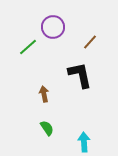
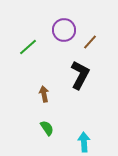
purple circle: moved 11 px right, 3 px down
black L-shape: rotated 40 degrees clockwise
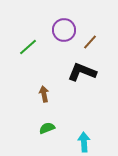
black L-shape: moved 2 px right, 3 px up; rotated 96 degrees counterclockwise
green semicircle: rotated 77 degrees counterclockwise
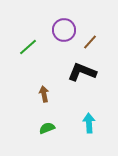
cyan arrow: moved 5 px right, 19 px up
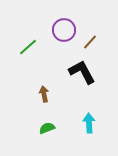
black L-shape: rotated 40 degrees clockwise
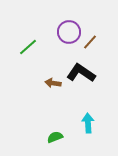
purple circle: moved 5 px right, 2 px down
black L-shape: moved 1 px left, 1 px down; rotated 28 degrees counterclockwise
brown arrow: moved 9 px right, 11 px up; rotated 70 degrees counterclockwise
cyan arrow: moved 1 px left
green semicircle: moved 8 px right, 9 px down
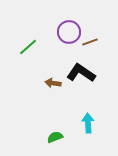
brown line: rotated 28 degrees clockwise
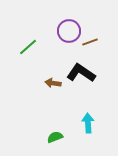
purple circle: moved 1 px up
